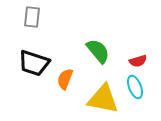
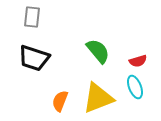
black trapezoid: moved 5 px up
orange semicircle: moved 5 px left, 22 px down
yellow triangle: moved 5 px left, 1 px up; rotated 32 degrees counterclockwise
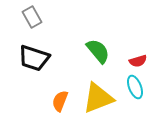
gray rectangle: rotated 35 degrees counterclockwise
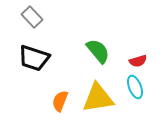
gray rectangle: rotated 15 degrees counterclockwise
yellow triangle: rotated 12 degrees clockwise
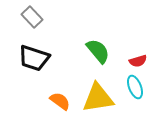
orange semicircle: rotated 105 degrees clockwise
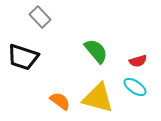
gray rectangle: moved 8 px right
green semicircle: moved 2 px left
black trapezoid: moved 11 px left, 1 px up
cyan ellipse: rotated 35 degrees counterclockwise
yellow triangle: rotated 24 degrees clockwise
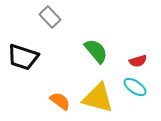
gray rectangle: moved 10 px right
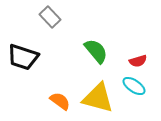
cyan ellipse: moved 1 px left, 1 px up
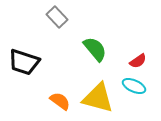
gray rectangle: moved 7 px right
green semicircle: moved 1 px left, 2 px up
black trapezoid: moved 1 px right, 5 px down
red semicircle: rotated 18 degrees counterclockwise
cyan ellipse: rotated 10 degrees counterclockwise
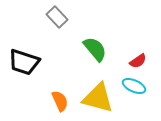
orange semicircle: rotated 30 degrees clockwise
